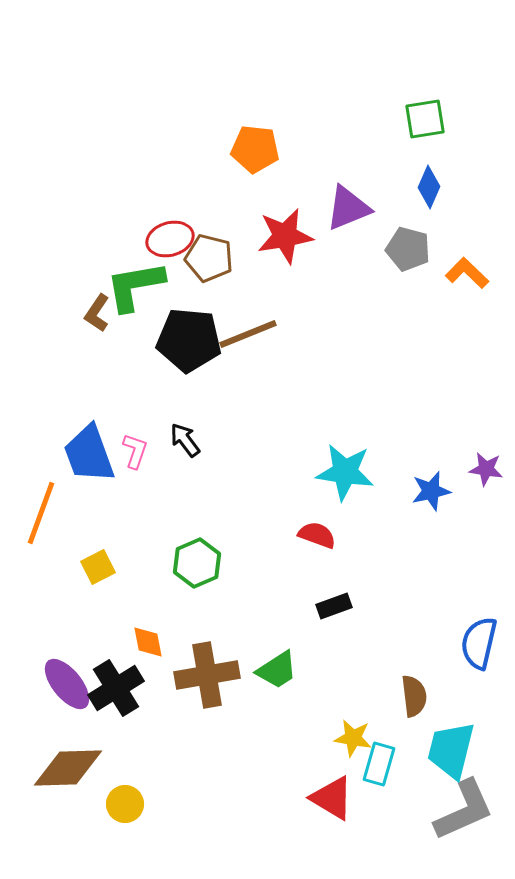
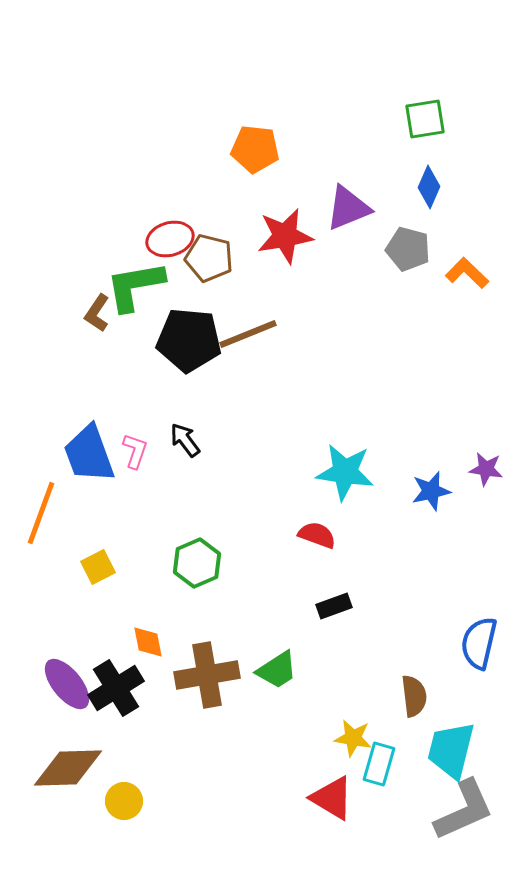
yellow circle: moved 1 px left, 3 px up
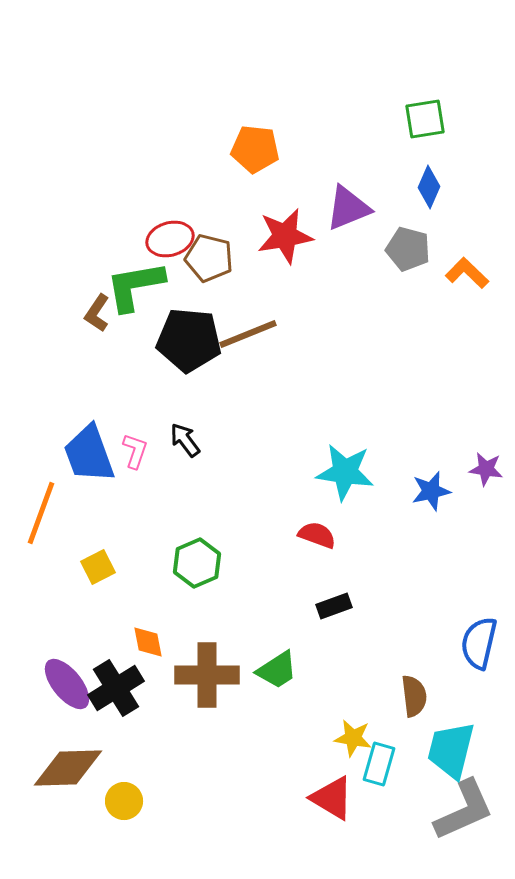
brown cross: rotated 10 degrees clockwise
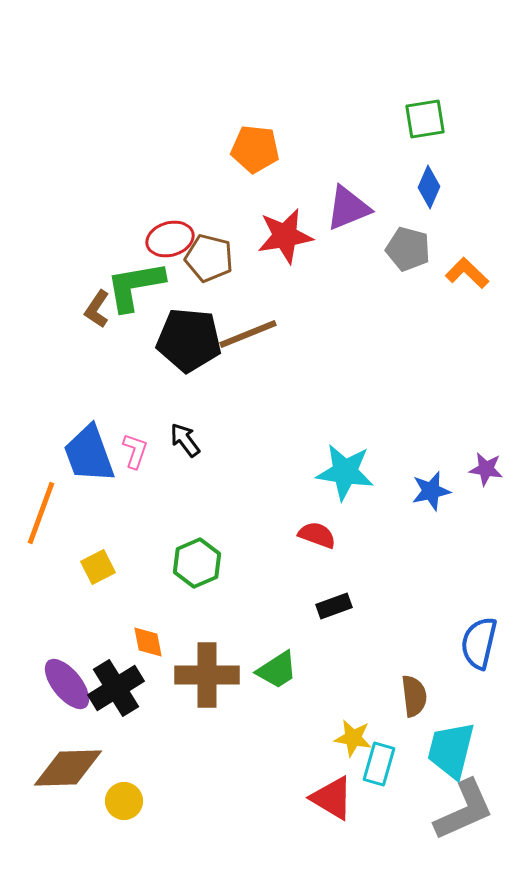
brown L-shape: moved 4 px up
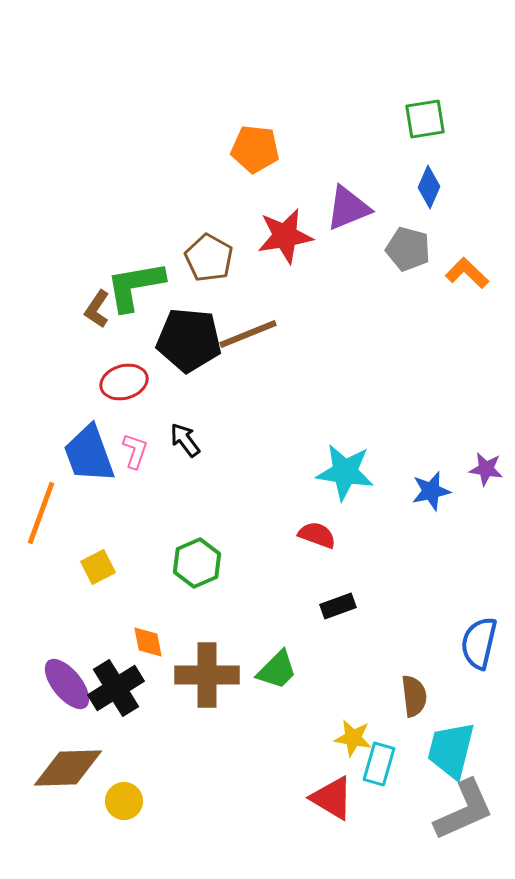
red ellipse: moved 46 px left, 143 px down
brown pentagon: rotated 15 degrees clockwise
black rectangle: moved 4 px right
green trapezoid: rotated 12 degrees counterclockwise
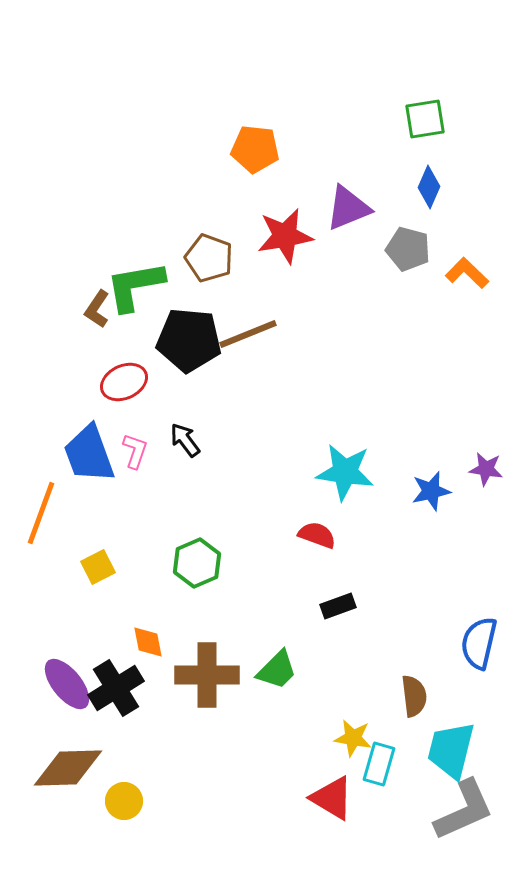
brown pentagon: rotated 9 degrees counterclockwise
red ellipse: rotated 9 degrees counterclockwise
